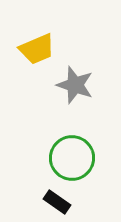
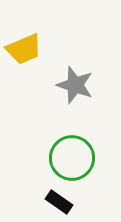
yellow trapezoid: moved 13 px left
black rectangle: moved 2 px right
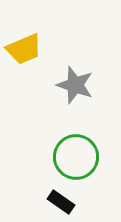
green circle: moved 4 px right, 1 px up
black rectangle: moved 2 px right
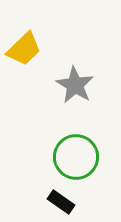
yellow trapezoid: rotated 21 degrees counterclockwise
gray star: rotated 12 degrees clockwise
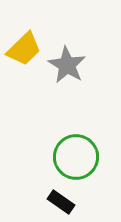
gray star: moved 8 px left, 20 px up
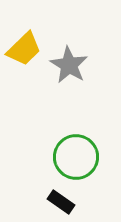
gray star: moved 2 px right
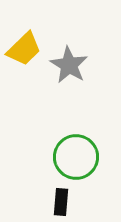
black rectangle: rotated 60 degrees clockwise
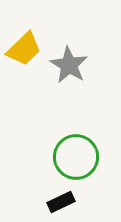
black rectangle: rotated 60 degrees clockwise
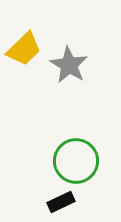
green circle: moved 4 px down
